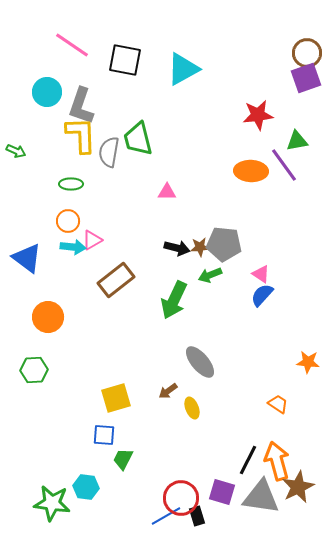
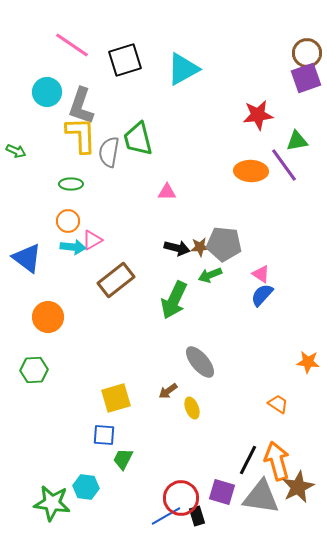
black square at (125, 60): rotated 28 degrees counterclockwise
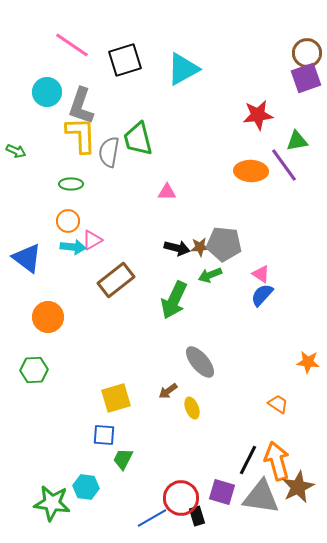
blue line at (166, 516): moved 14 px left, 2 px down
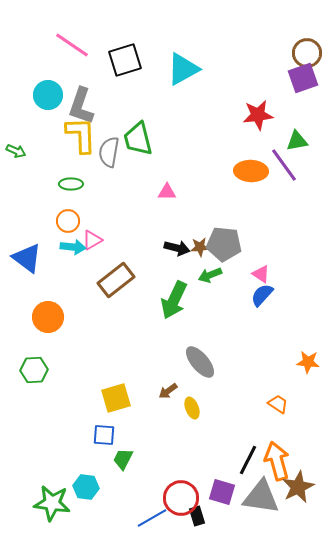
purple square at (306, 78): moved 3 px left
cyan circle at (47, 92): moved 1 px right, 3 px down
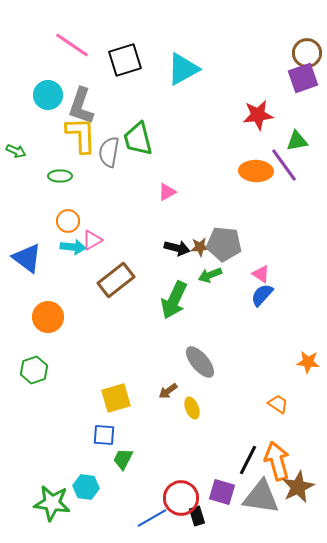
orange ellipse at (251, 171): moved 5 px right
green ellipse at (71, 184): moved 11 px left, 8 px up
pink triangle at (167, 192): rotated 30 degrees counterclockwise
green hexagon at (34, 370): rotated 16 degrees counterclockwise
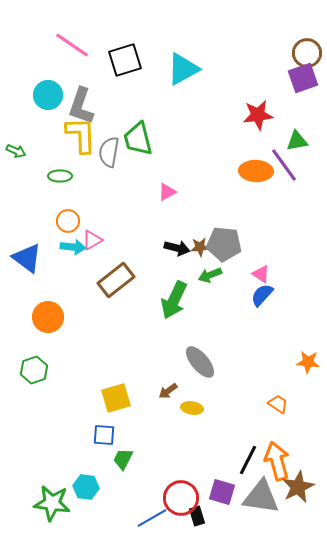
yellow ellipse at (192, 408): rotated 60 degrees counterclockwise
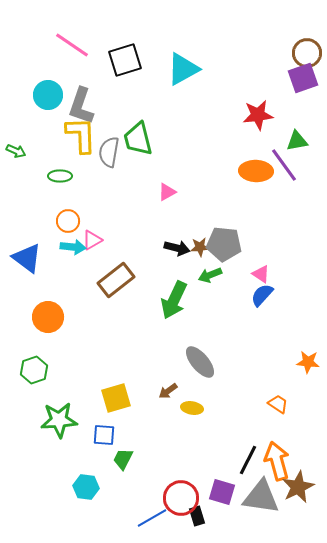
green star at (52, 503): moved 7 px right, 83 px up; rotated 12 degrees counterclockwise
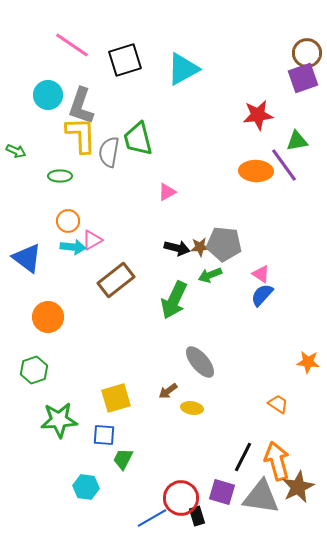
black line at (248, 460): moved 5 px left, 3 px up
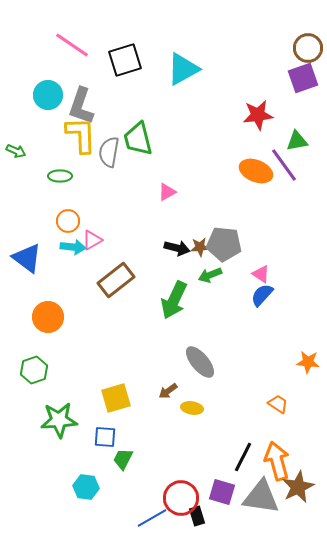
brown circle at (307, 53): moved 1 px right, 5 px up
orange ellipse at (256, 171): rotated 20 degrees clockwise
blue square at (104, 435): moved 1 px right, 2 px down
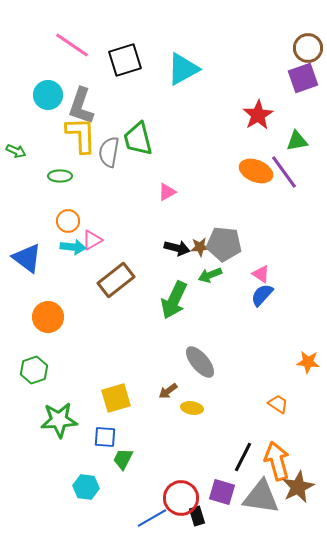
red star at (258, 115): rotated 24 degrees counterclockwise
purple line at (284, 165): moved 7 px down
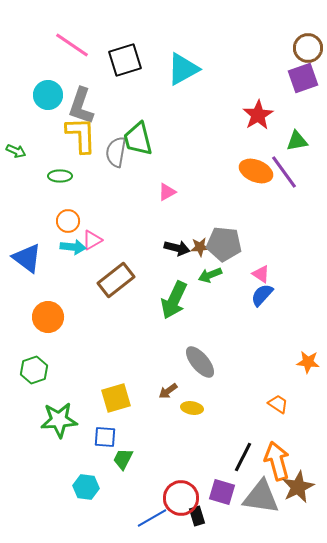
gray semicircle at (109, 152): moved 7 px right
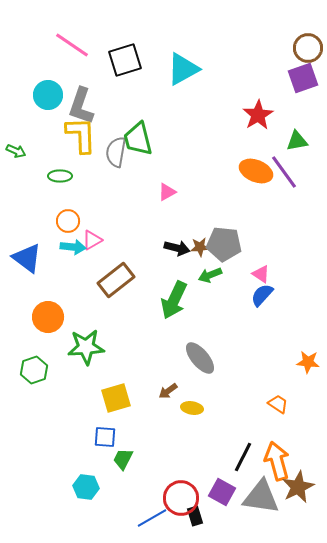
gray ellipse at (200, 362): moved 4 px up
green star at (59, 420): moved 27 px right, 73 px up
purple square at (222, 492): rotated 12 degrees clockwise
black rectangle at (197, 516): moved 2 px left
